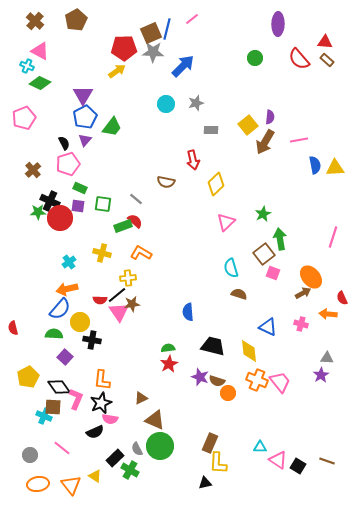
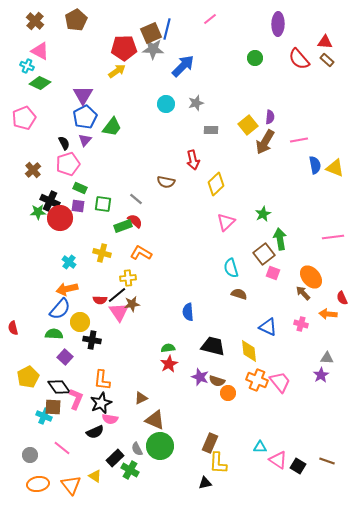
pink line at (192, 19): moved 18 px right
gray star at (153, 52): moved 3 px up
yellow triangle at (335, 168): rotated 24 degrees clockwise
pink line at (333, 237): rotated 65 degrees clockwise
cyan cross at (69, 262): rotated 16 degrees counterclockwise
brown arrow at (303, 293): rotated 105 degrees counterclockwise
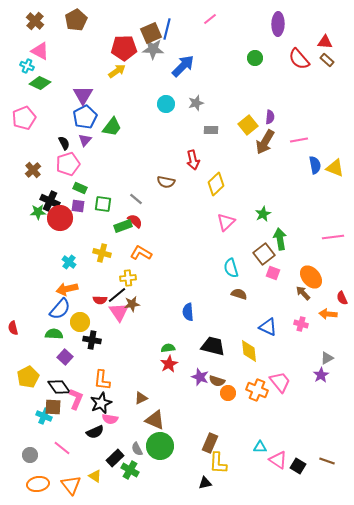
gray triangle at (327, 358): rotated 32 degrees counterclockwise
orange cross at (257, 380): moved 10 px down
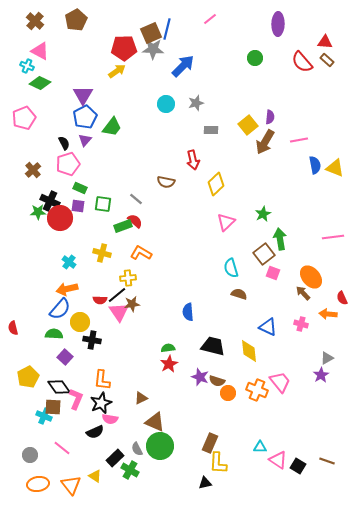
red semicircle at (299, 59): moved 3 px right, 3 px down
brown triangle at (155, 420): moved 2 px down
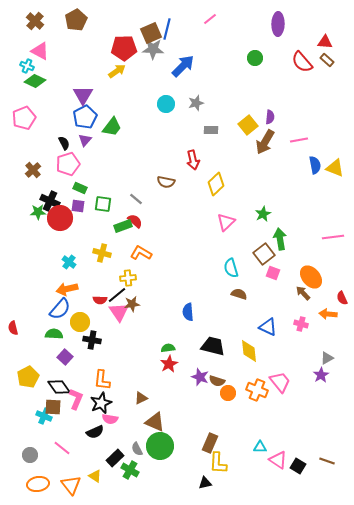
green diamond at (40, 83): moved 5 px left, 2 px up
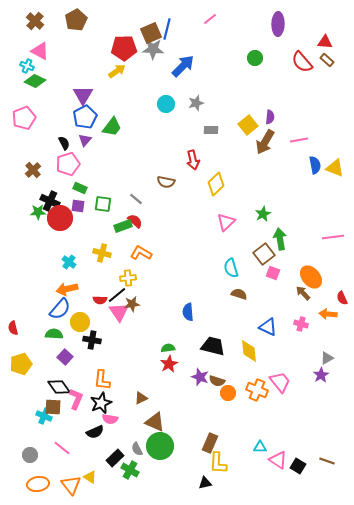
yellow pentagon at (28, 377): moved 7 px left, 13 px up; rotated 10 degrees clockwise
yellow triangle at (95, 476): moved 5 px left, 1 px down
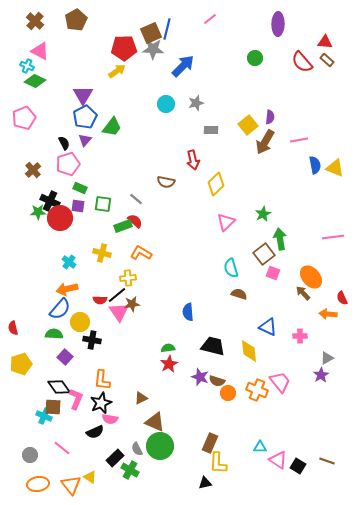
pink cross at (301, 324): moved 1 px left, 12 px down; rotated 16 degrees counterclockwise
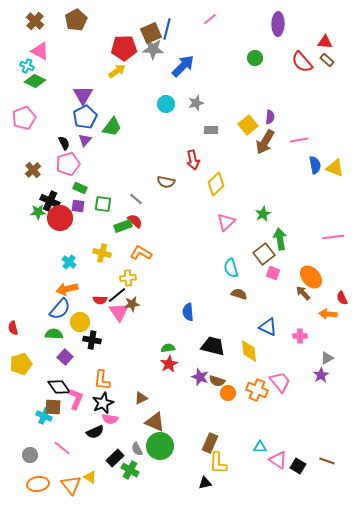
black star at (101, 403): moved 2 px right
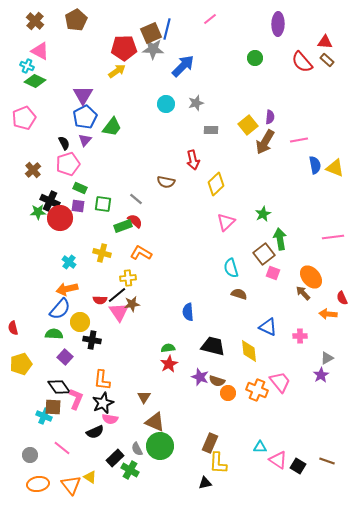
brown triangle at (141, 398): moved 3 px right, 1 px up; rotated 32 degrees counterclockwise
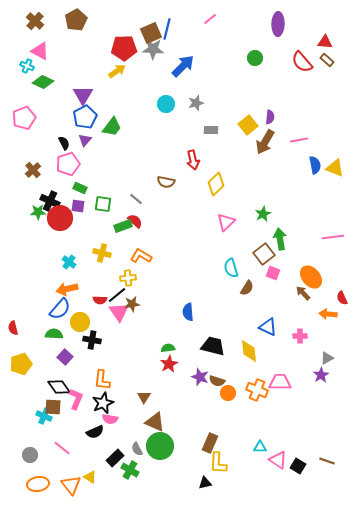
green diamond at (35, 81): moved 8 px right, 1 px down
orange L-shape at (141, 253): moved 3 px down
brown semicircle at (239, 294): moved 8 px right, 6 px up; rotated 105 degrees clockwise
pink trapezoid at (280, 382): rotated 50 degrees counterclockwise
